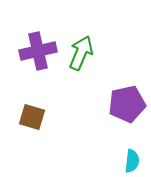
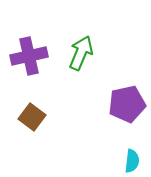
purple cross: moved 9 px left, 5 px down
brown square: rotated 20 degrees clockwise
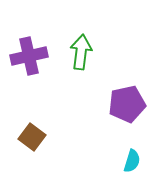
green arrow: moved 1 px up; rotated 16 degrees counterclockwise
brown square: moved 20 px down
cyan semicircle: rotated 10 degrees clockwise
